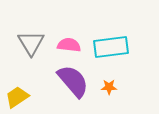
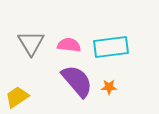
purple semicircle: moved 4 px right
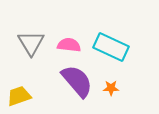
cyan rectangle: rotated 32 degrees clockwise
orange star: moved 2 px right, 1 px down
yellow trapezoid: moved 2 px right, 1 px up; rotated 15 degrees clockwise
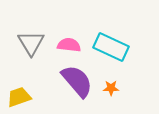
yellow trapezoid: moved 1 px down
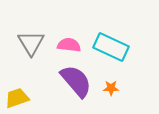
purple semicircle: moved 1 px left
yellow trapezoid: moved 2 px left, 1 px down
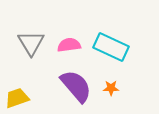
pink semicircle: rotated 15 degrees counterclockwise
purple semicircle: moved 5 px down
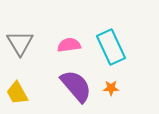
gray triangle: moved 11 px left
cyan rectangle: rotated 40 degrees clockwise
yellow trapezoid: moved 5 px up; rotated 100 degrees counterclockwise
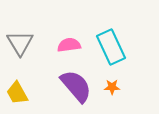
orange star: moved 1 px right, 1 px up
